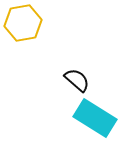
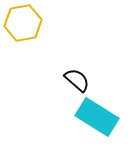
cyan rectangle: moved 2 px right, 1 px up
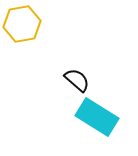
yellow hexagon: moved 1 px left, 1 px down
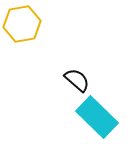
cyan rectangle: rotated 12 degrees clockwise
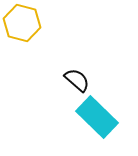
yellow hexagon: moved 1 px up; rotated 24 degrees clockwise
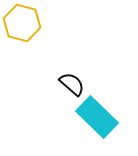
black semicircle: moved 5 px left, 4 px down
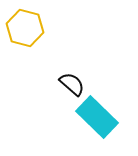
yellow hexagon: moved 3 px right, 5 px down
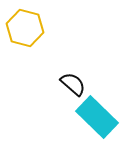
black semicircle: moved 1 px right
